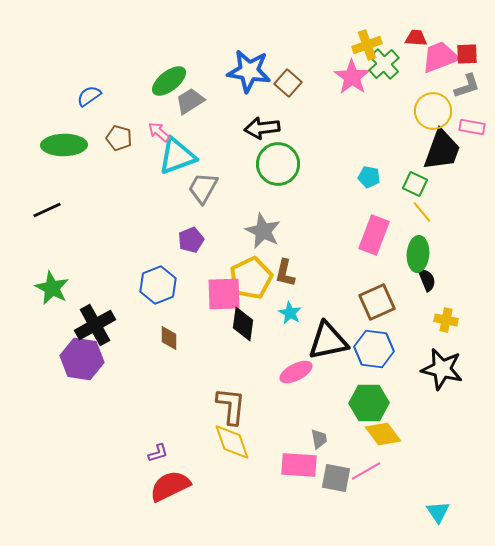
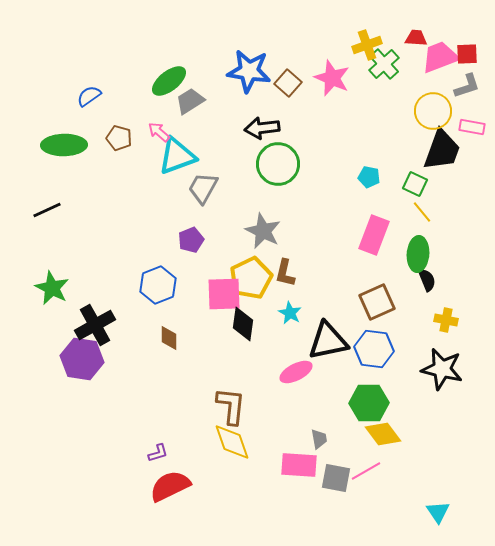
pink star at (352, 77): moved 20 px left, 1 px down; rotated 12 degrees counterclockwise
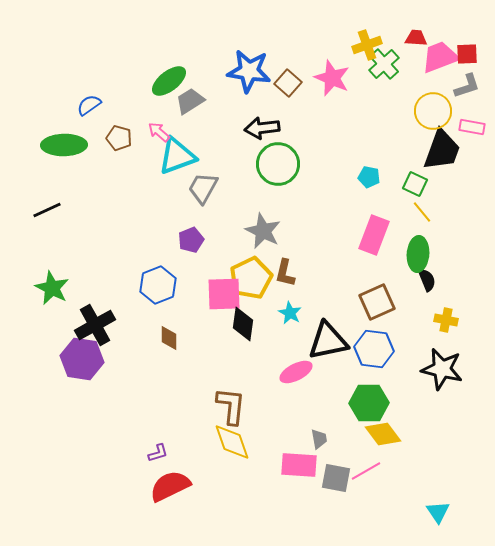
blue semicircle at (89, 96): moved 9 px down
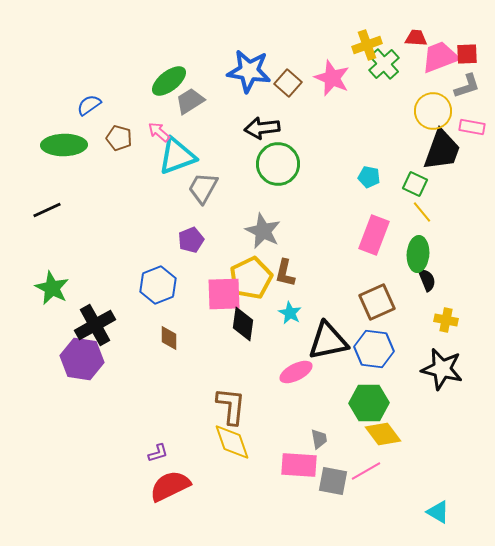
gray square at (336, 478): moved 3 px left, 3 px down
cyan triangle at (438, 512): rotated 25 degrees counterclockwise
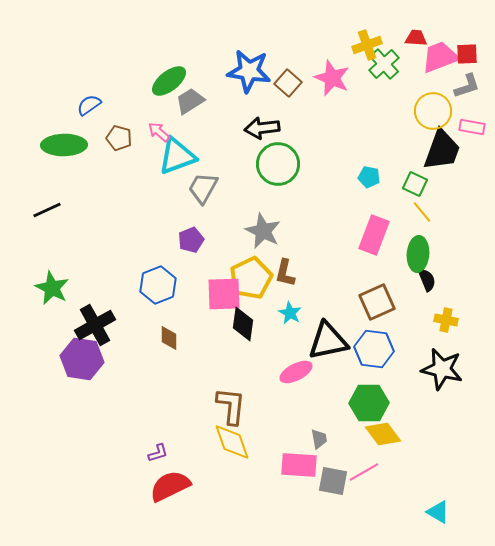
pink line at (366, 471): moved 2 px left, 1 px down
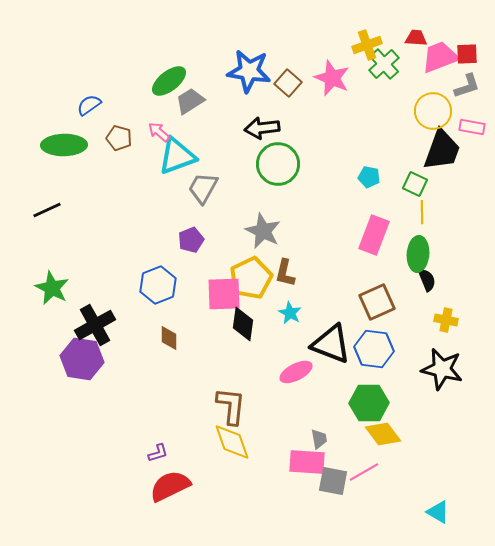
yellow line at (422, 212): rotated 40 degrees clockwise
black triangle at (328, 341): moved 3 px right, 3 px down; rotated 33 degrees clockwise
pink rectangle at (299, 465): moved 8 px right, 3 px up
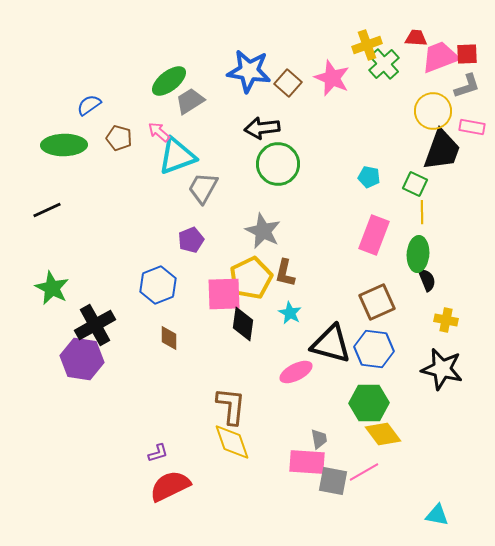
black triangle at (331, 344): rotated 6 degrees counterclockwise
cyan triangle at (438, 512): moved 1 px left, 3 px down; rotated 20 degrees counterclockwise
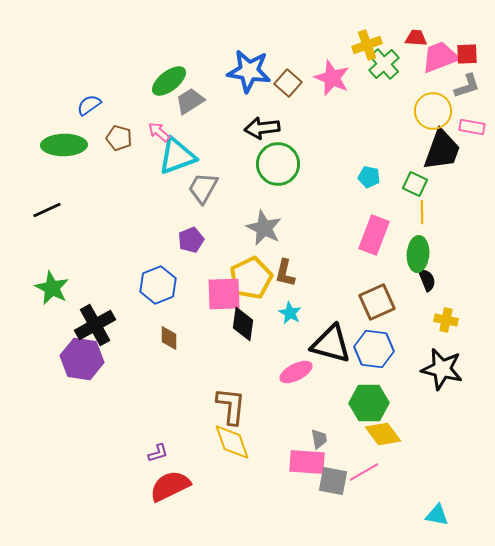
gray star at (263, 231): moved 1 px right, 3 px up
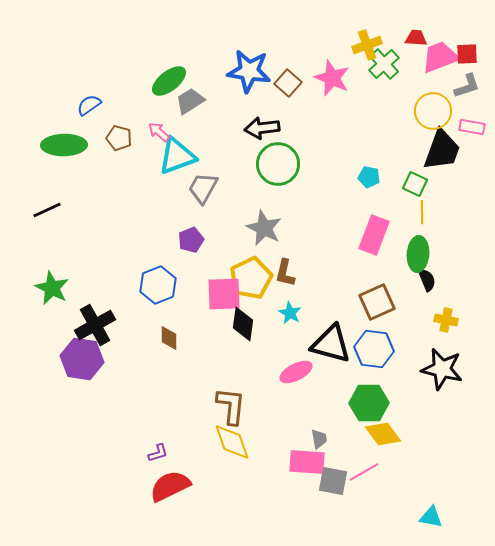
cyan triangle at (437, 515): moved 6 px left, 2 px down
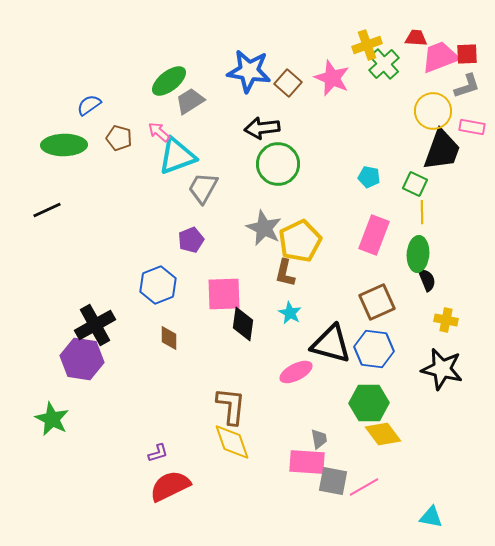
yellow pentagon at (251, 278): moved 49 px right, 37 px up
green star at (52, 288): moved 131 px down
pink line at (364, 472): moved 15 px down
